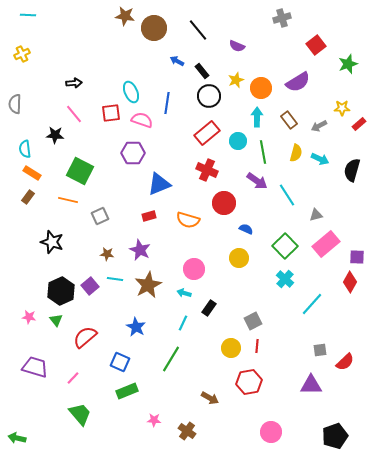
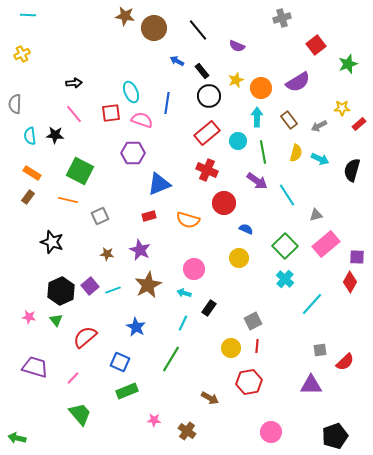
cyan semicircle at (25, 149): moved 5 px right, 13 px up
cyan line at (115, 279): moved 2 px left, 11 px down; rotated 28 degrees counterclockwise
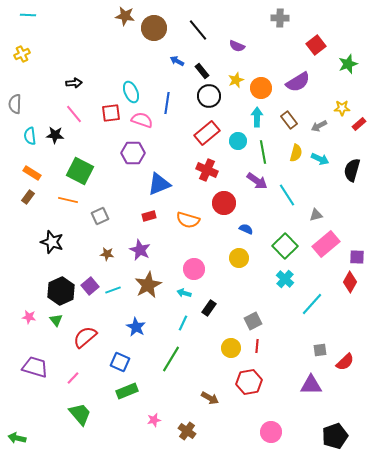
gray cross at (282, 18): moved 2 px left; rotated 18 degrees clockwise
pink star at (154, 420): rotated 16 degrees counterclockwise
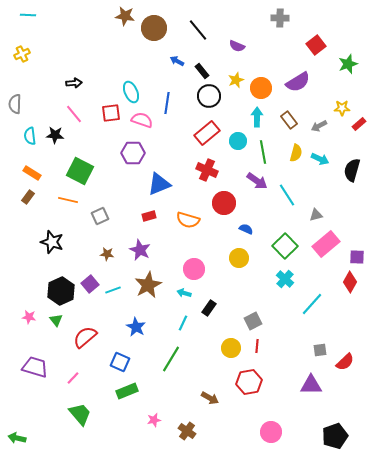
purple square at (90, 286): moved 2 px up
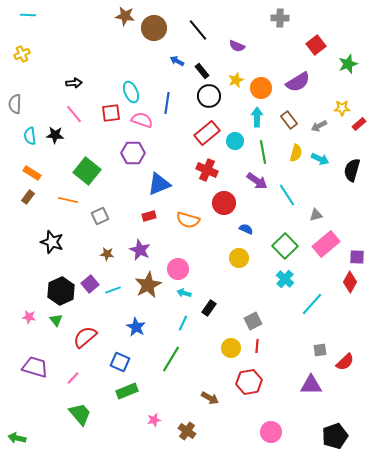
cyan circle at (238, 141): moved 3 px left
green square at (80, 171): moved 7 px right; rotated 12 degrees clockwise
pink circle at (194, 269): moved 16 px left
